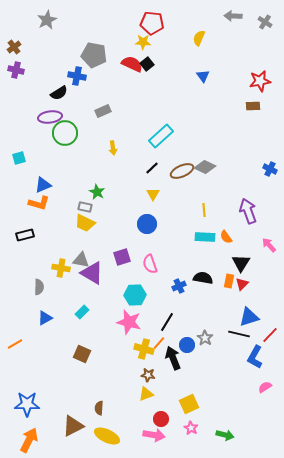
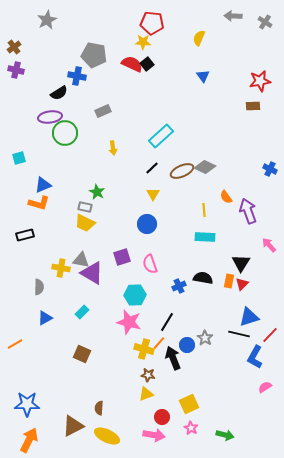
orange semicircle at (226, 237): moved 40 px up
red circle at (161, 419): moved 1 px right, 2 px up
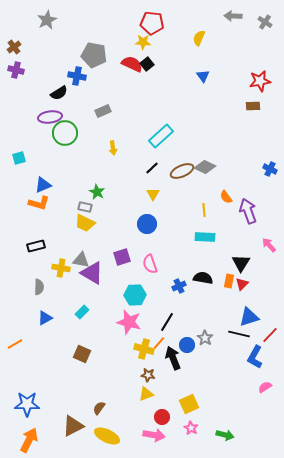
black rectangle at (25, 235): moved 11 px right, 11 px down
brown semicircle at (99, 408): rotated 32 degrees clockwise
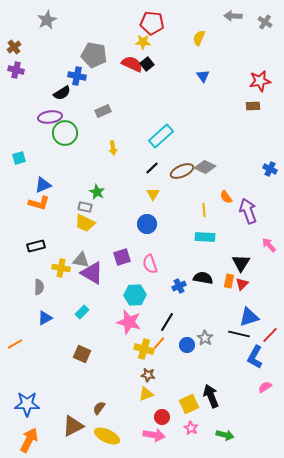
black semicircle at (59, 93): moved 3 px right
black arrow at (173, 358): moved 38 px right, 38 px down
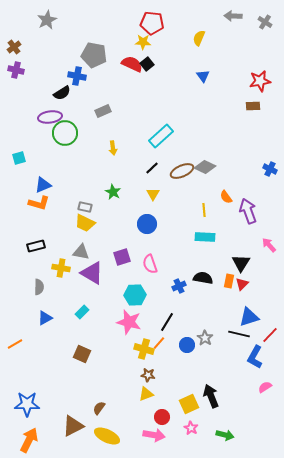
green star at (97, 192): moved 16 px right
gray triangle at (81, 260): moved 8 px up
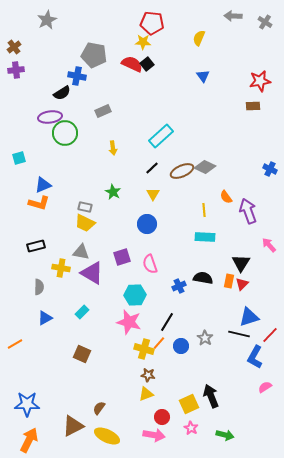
purple cross at (16, 70): rotated 21 degrees counterclockwise
blue circle at (187, 345): moved 6 px left, 1 px down
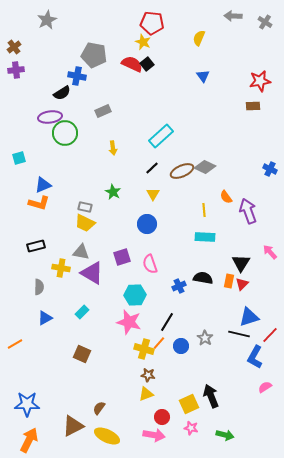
yellow star at (143, 42): rotated 21 degrees clockwise
pink arrow at (269, 245): moved 1 px right, 7 px down
pink star at (191, 428): rotated 16 degrees counterclockwise
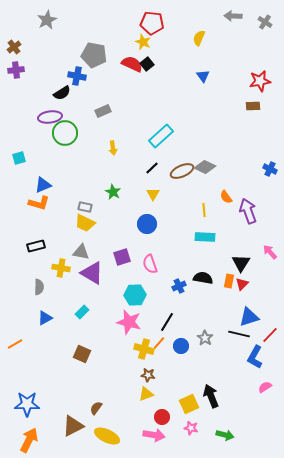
brown semicircle at (99, 408): moved 3 px left
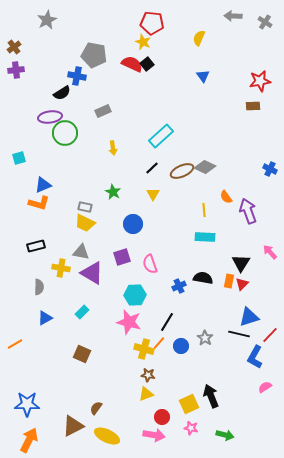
blue circle at (147, 224): moved 14 px left
